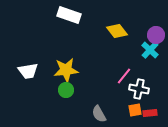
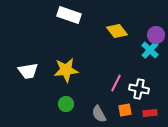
pink line: moved 8 px left, 7 px down; rotated 12 degrees counterclockwise
green circle: moved 14 px down
orange square: moved 10 px left
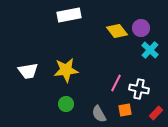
white rectangle: rotated 30 degrees counterclockwise
purple circle: moved 15 px left, 7 px up
red rectangle: moved 6 px right; rotated 40 degrees counterclockwise
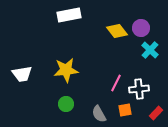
white trapezoid: moved 6 px left, 3 px down
white cross: rotated 18 degrees counterclockwise
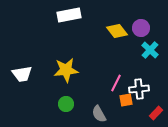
orange square: moved 1 px right, 10 px up
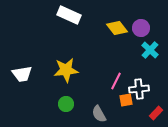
white rectangle: rotated 35 degrees clockwise
yellow diamond: moved 3 px up
pink line: moved 2 px up
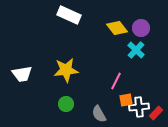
cyan cross: moved 14 px left
white cross: moved 18 px down
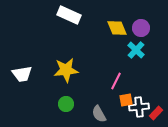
yellow diamond: rotated 15 degrees clockwise
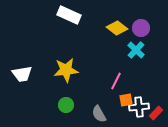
yellow diamond: rotated 30 degrees counterclockwise
green circle: moved 1 px down
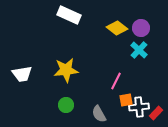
cyan cross: moved 3 px right
